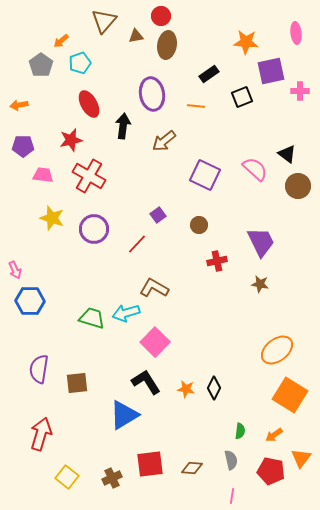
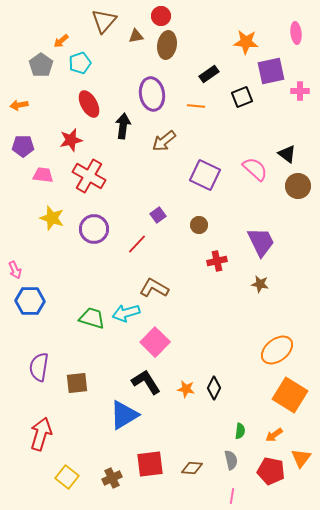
purple semicircle at (39, 369): moved 2 px up
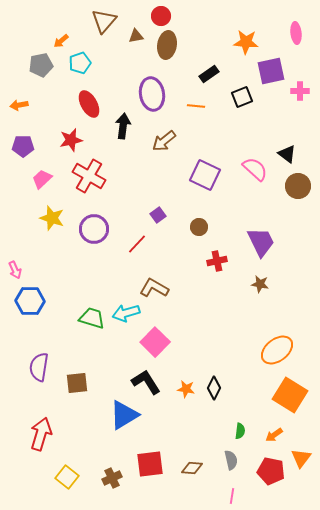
gray pentagon at (41, 65): rotated 25 degrees clockwise
pink trapezoid at (43, 175): moved 1 px left, 4 px down; rotated 50 degrees counterclockwise
brown circle at (199, 225): moved 2 px down
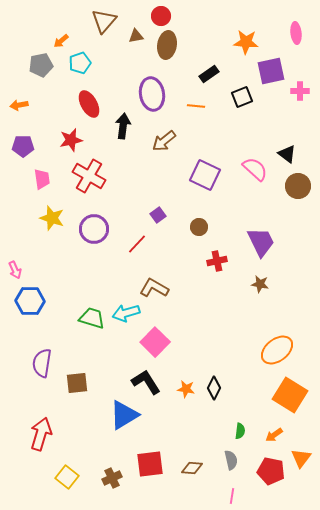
pink trapezoid at (42, 179): rotated 125 degrees clockwise
purple semicircle at (39, 367): moved 3 px right, 4 px up
